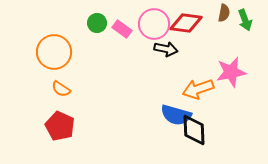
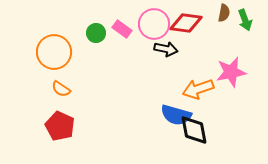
green circle: moved 1 px left, 10 px down
black diamond: rotated 8 degrees counterclockwise
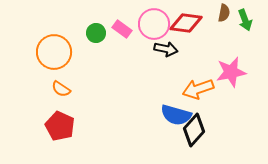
black diamond: rotated 52 degrees clockwise
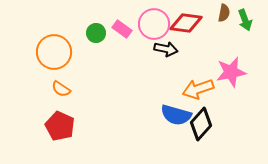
black diamond: moved 7 px right, 6 px up
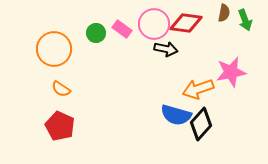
orange circle: moved 3 px up
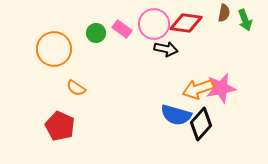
pink star: moved 10 px left, 16 px down
orange semicircle: moved 15 px right, 1 px up
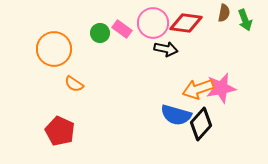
pink circle: moved 1 px left, 1 px up
green circle: moved 4 px right
orange semicircle: moved 2 px left, 4 px up
red pentagon: moved 5 px down
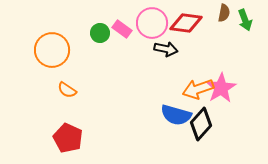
pink circle: moved 1 px left
orange circle: moved 2 px left, 1 px down
orange semicircle: moved 7 px left, 6 px down
pink star: rotated 20 degrees counterclockwise
red pentagon: moved 8 px right, 7 px down
